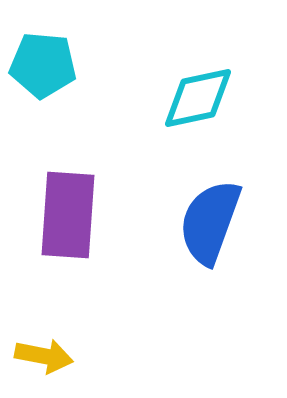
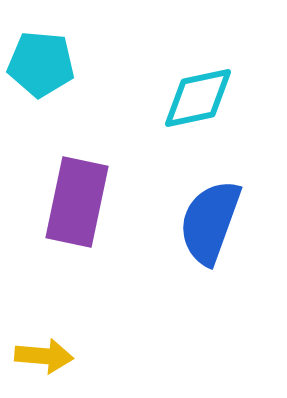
cyan pentagon: moved 2 px left, 1 px up
purple rectangle: moved 9 px right, 13 px up; rotated 8 degrees clockwise
yellow arrow: rotated 6 degrees counterclockwise
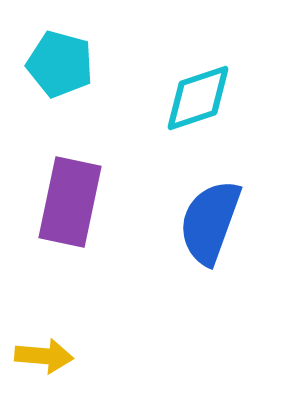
cyan pentagon: moved 19 px right; rotated 10 degrees clockwise
cyan diamond: rotated 6 degrees counterclockwise
purple rectangle: moved 7 px left
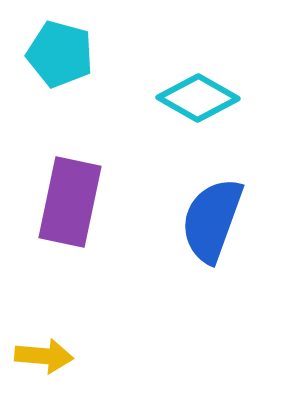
cyan pentagon: moved 10 px up
cyan diamond: rotated 48 degrees clockwise
blue semicircle: moved 2 px right, 2 px up
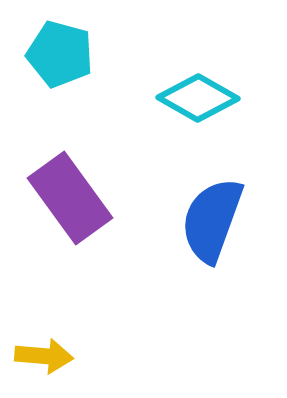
purple rectangle: moved 4 px up; rotated 48 degrees counterclockwise
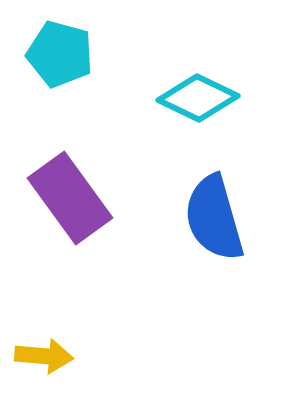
cyan diamond: rotated 4 degrees counterclockwise
blue semicircle: moved 2 px right, 2 px up; rotated 36 degrees counterclockwise
